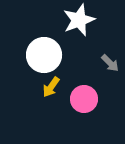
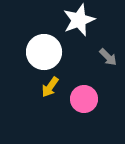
white circle: moved 3 px up
gray arrow: moved 2 px left, 6 px up
yellow arrow: moved 1 px left
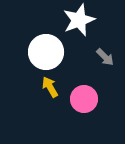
white circle: moved 2 px right
gray arrow: moved 3 px left
yellow arrow: rotated 115 degrees clockwise
